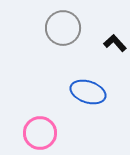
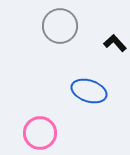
gray circle: moved 3 px left, 2 px up
blue ellipse: moved 1 px right, 1 px up
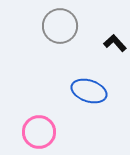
pink circle: moved 1 px left, 1 px up
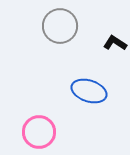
black L-shape: rotated 15 degrees counterclockwise
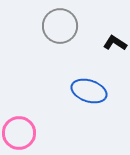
pink circle: moved 20 px left, 1 px down
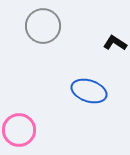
gray circle: moved 17 px left
pink circle: moved 3 px up
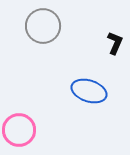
black L-shape: rotated 80 degrees clockwise
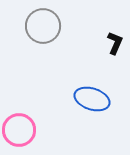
blue ellipse: moved 3 px right, 8 px down
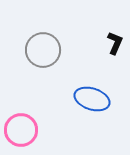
gray circle: moved 24 px down
pink circle: moved 2 px right
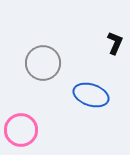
gray circle: moved 13 px down
blue ellipse: moved 1 px left, 4 px up
